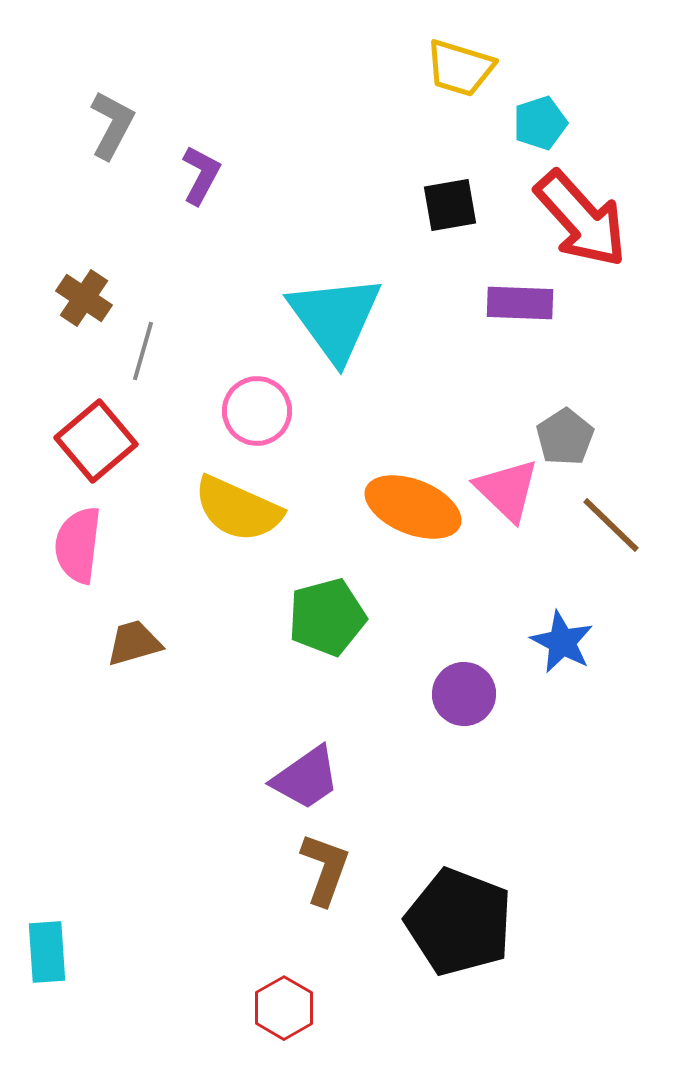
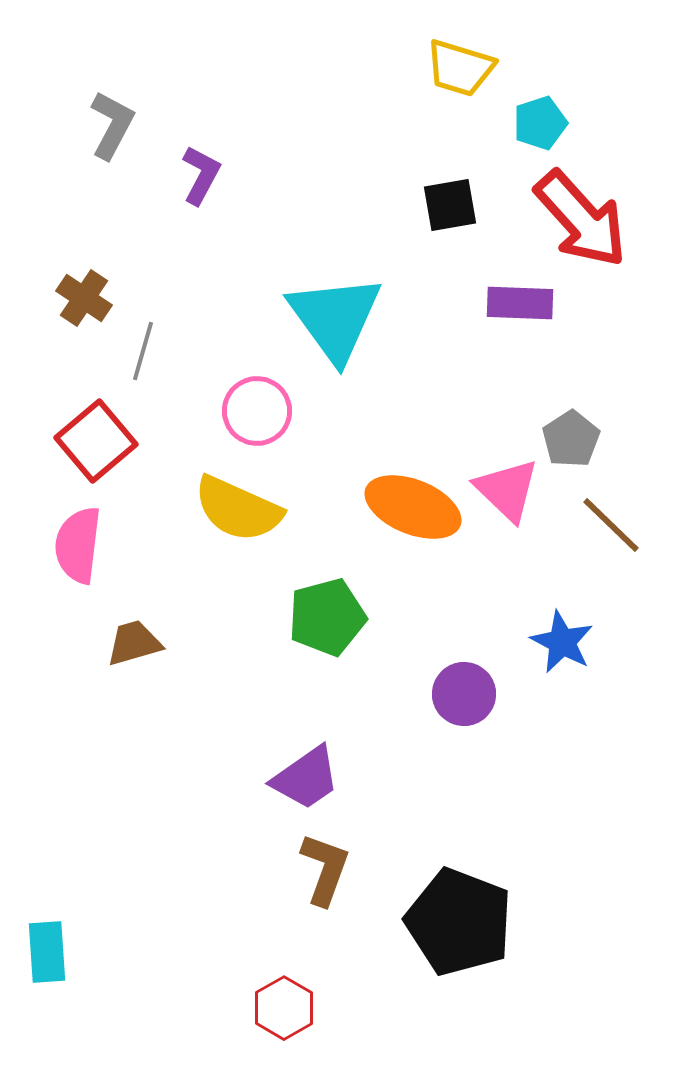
gray pentagon: moved 6 px right, 2 px down
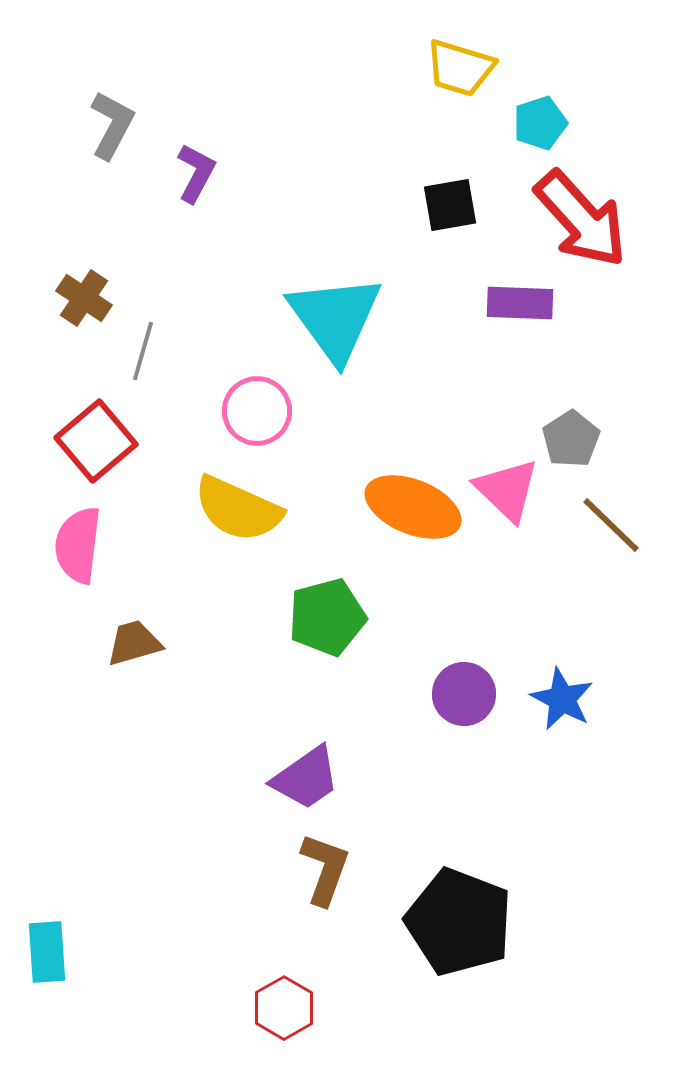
purple L-shape: moved 5 px left, 2 px up
blue star: moved 57 px down
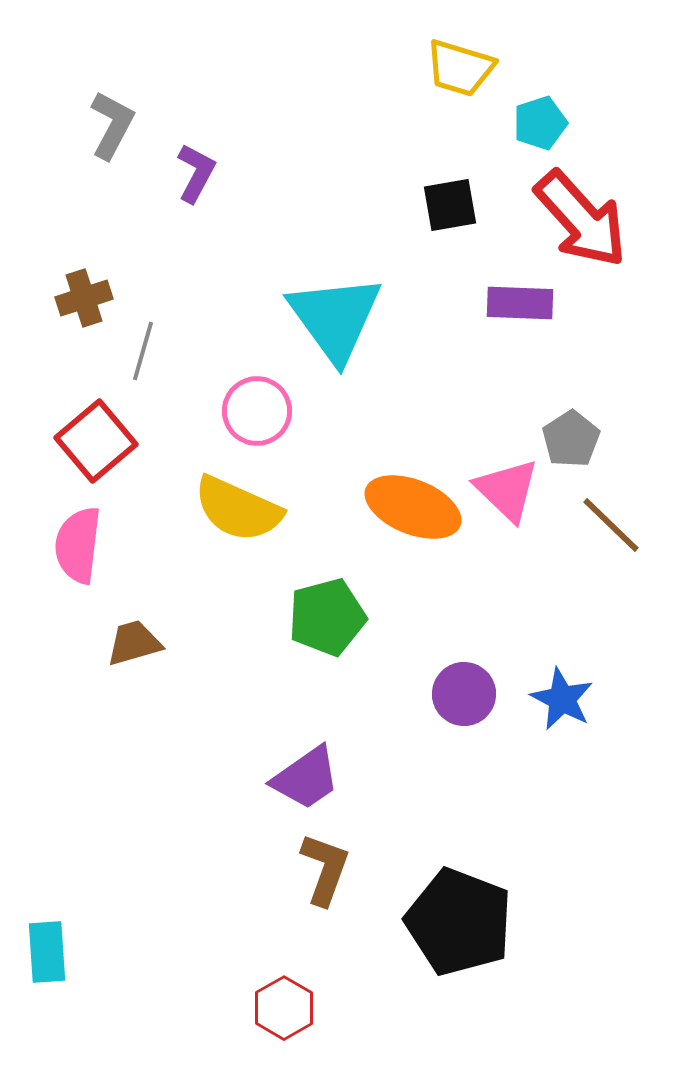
brown cross: rotated 38 degrees clockwise
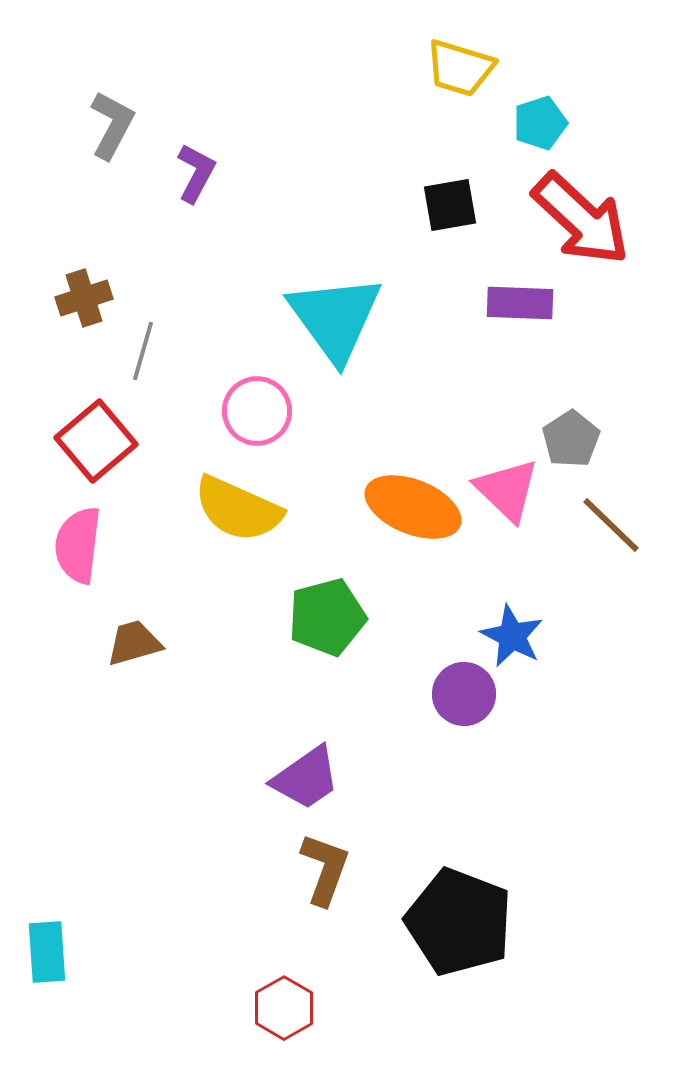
red arrow: rotated 5 degrees counterclockwise
blue star: moved 50 px left, 63 px up
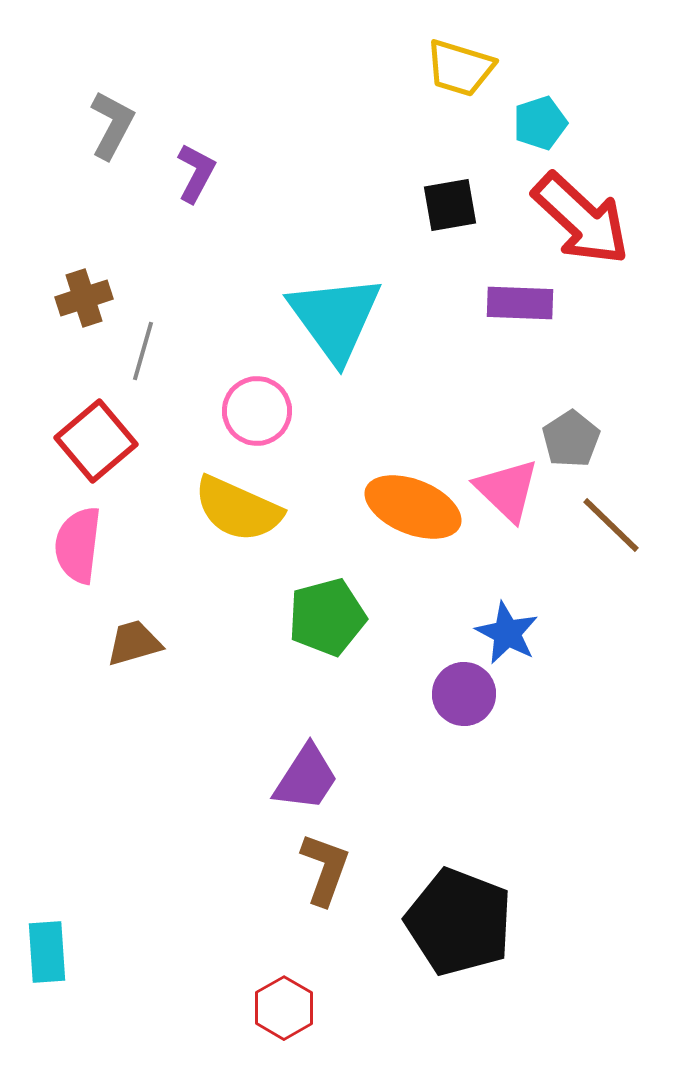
blue star: moved 5 px left, 3 px up
purple trapezoid: rotated 22 degrees counterclockwise
